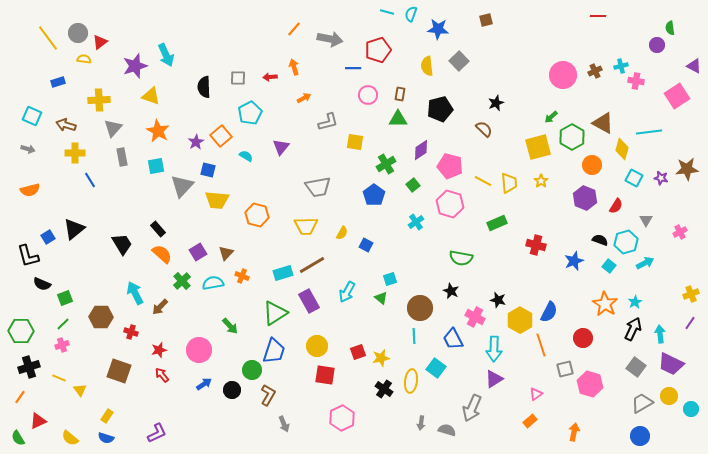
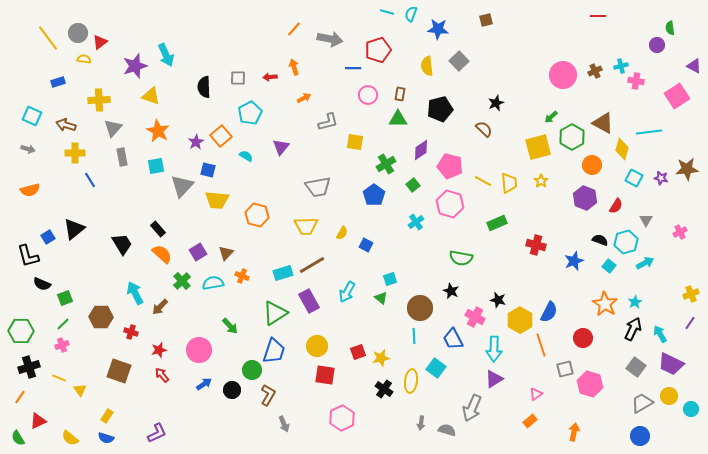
cyan arrow at (660, 334): rotated 24 degrees counterclockwise
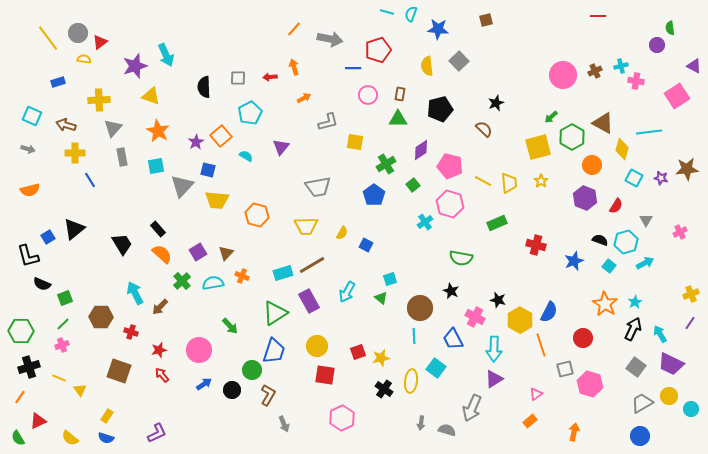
cyan cross at (416, 222): moved 9 px right
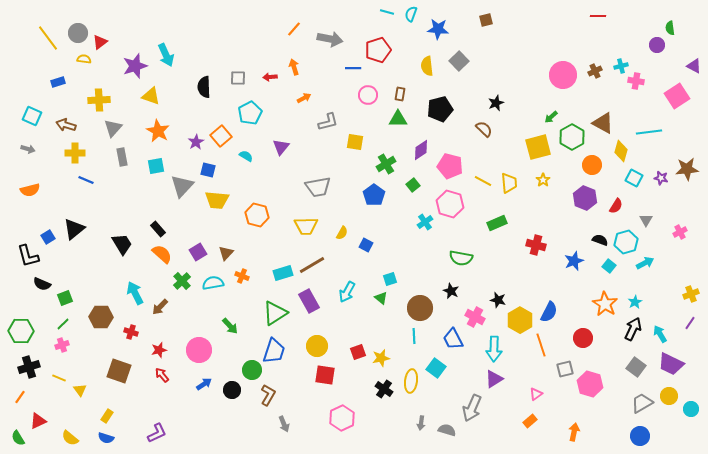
yellow diamond at (622, 149): moved 1 px left, 2 px down
blue line at (90, 180): moved 4 px left; rotated 35 degrees counterclockwise
yellow star at (541, 181): moved 2 px right, 1 px up
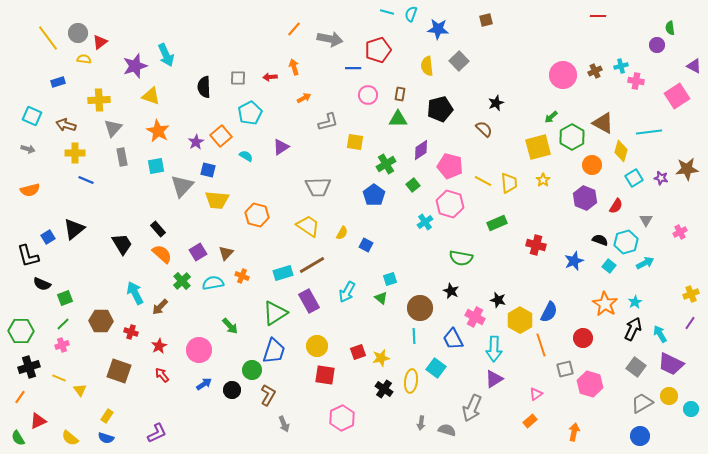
purple triangle at (281, 147): rotated 18 degrees clockwise
cyan square at (634, 178): rotated 30 degrees clockwise
gray trapezoid at (318, 187): rotated 8 degrees clockwise
yellow trapezoid at (306, 226): moved 2 px right; rotated 145 degrees counterclockwise
brown hexagon at (101, 317): moved 4 px down
red star at (159, 350): moved 4 px up; rotated 14 degrees counterclockwise
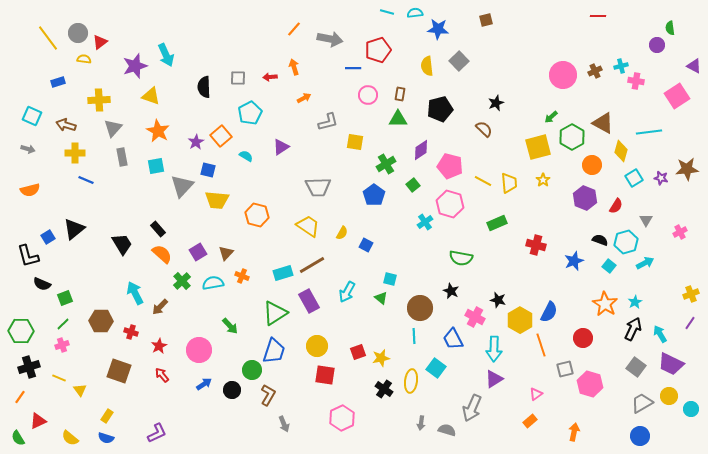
cyan semicircle at (411, 14): moved 4 px right, 1 px up; rotated 63 degrees clockwise
cyan square at (390, 279): rotated 32 degrees clockwise
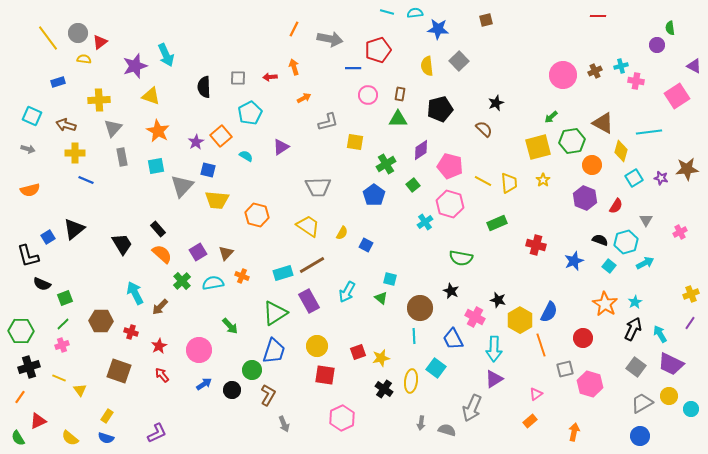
orange line at (294, 29): rotated 14 degrees counterclockwise
green hexagon at (572, 137): moved 4 px down; rotated 20 degrees clockwise
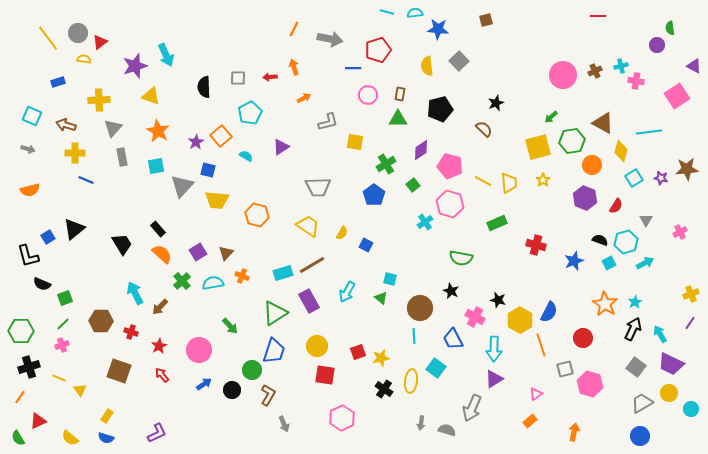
cyan square at (609, 266): moved 3 px up; rotated 24 degrees clockwise
yellow circle at (669, 396): moved 3 px up
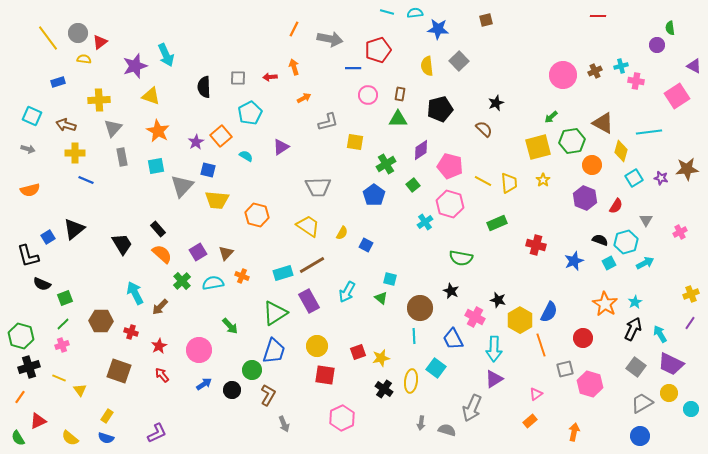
green hexagon at (21, 331): moved 5 px down; rotated 15 degrees clockwise
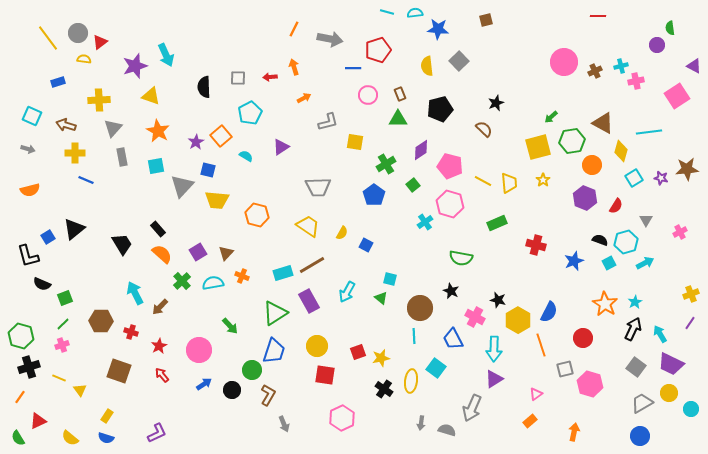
pink circle at (563, 75): moved 1 px right, 13 px up
pink cross at (636, 81): rotated 21 degrees counterclockwise
brown rectangle at (400, 94): rotated 32 degrees counterclockwise
yellow hexagon at (520, 320): moved 2 px left
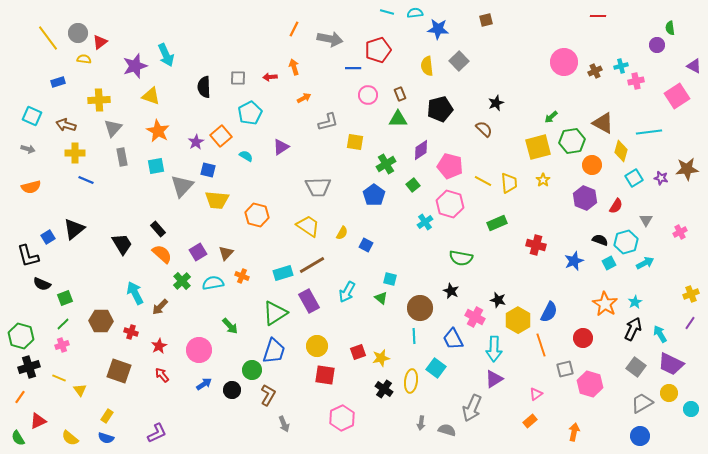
orange semicircle at (30, 190): moved 1 px right, 3 px up
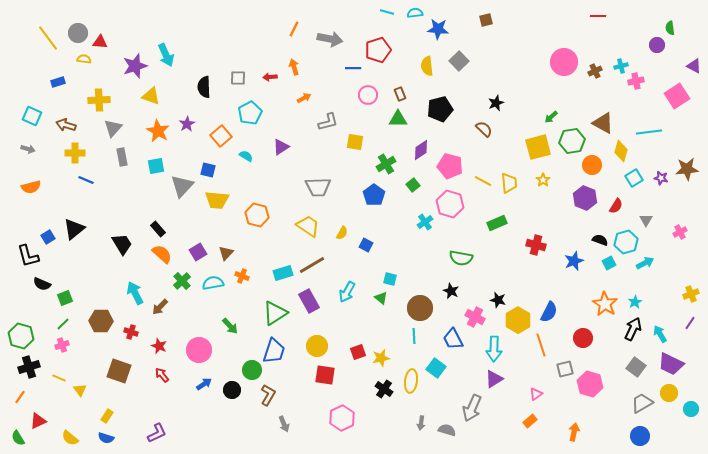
red triangle at (100, 42): rotated 42 degrees clockwise
purple star at (196, 142): moved 9 px left, 18 px up
red star at (159, 346): rotated 21 degrees counterclockwise
